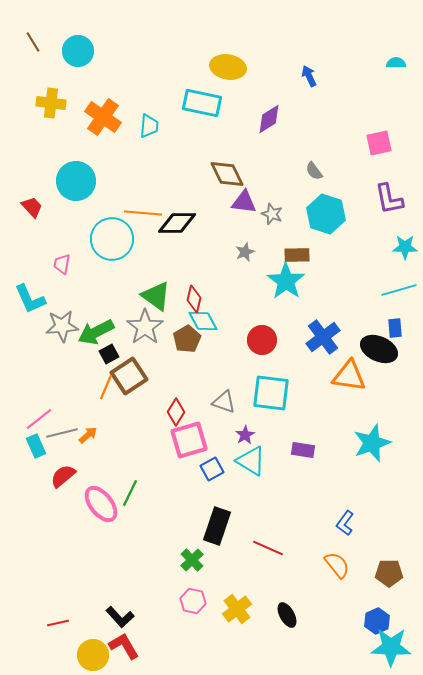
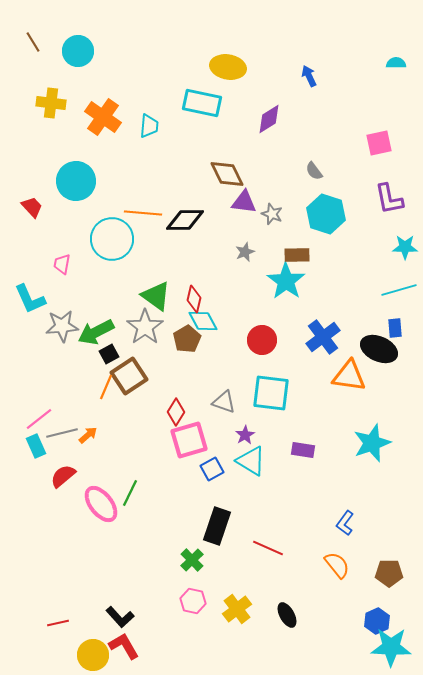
black diamond at (177, 223): moved 8 px right, 3 px up
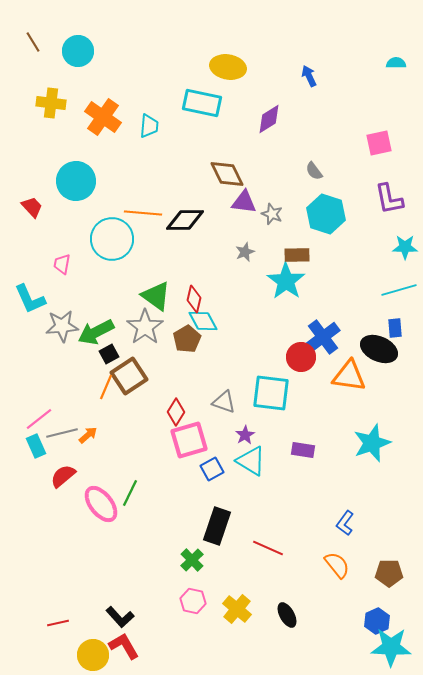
red circle at (262, 340): moved 39 px right, 17 px down
yellow cross at (237, 609): rotated 12 degrees counterclockwise
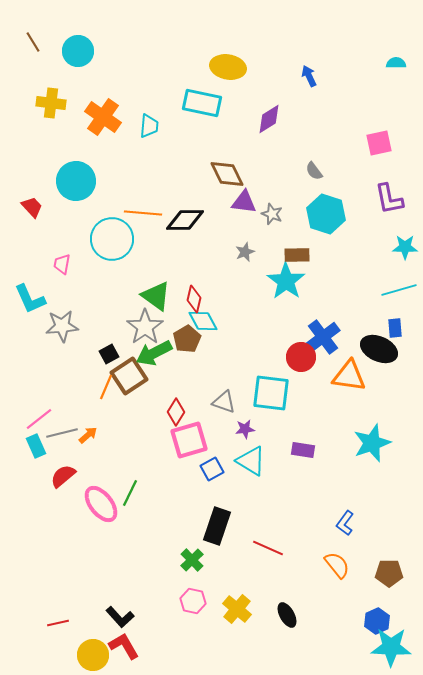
green arrow at (96, 332): moved 58 px right, 21 px down
purple star at (245, 435): moved 6 px up; rotated 24 degrees clockwise
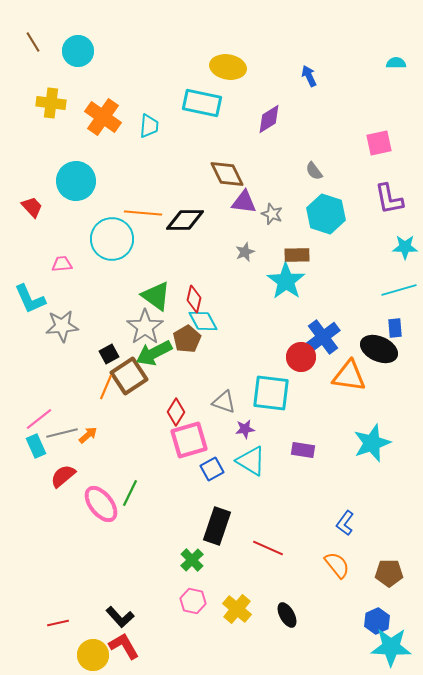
pink trapezoid at (62, 264): rotated 75 degrees clockwise
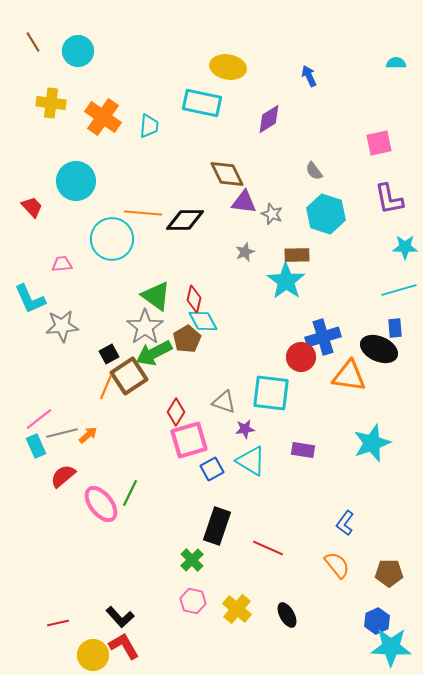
blue cross at (323, 337): rotated 20 degrees clockwise
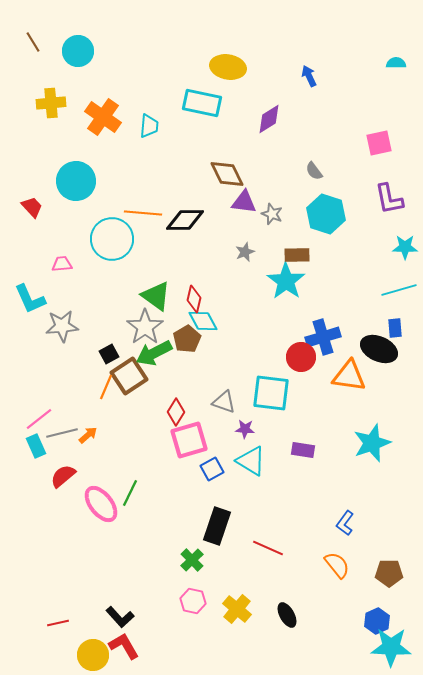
yellow cross at (51, 103): rotated 12 degrees counterclockwise
purple star at (245, 429): rotated 12 degrees clockwise
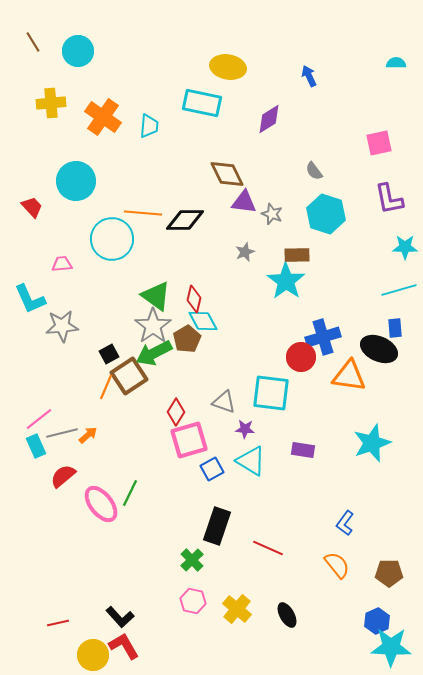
gray star at (145, 327): moved 8 px right, 1 px up
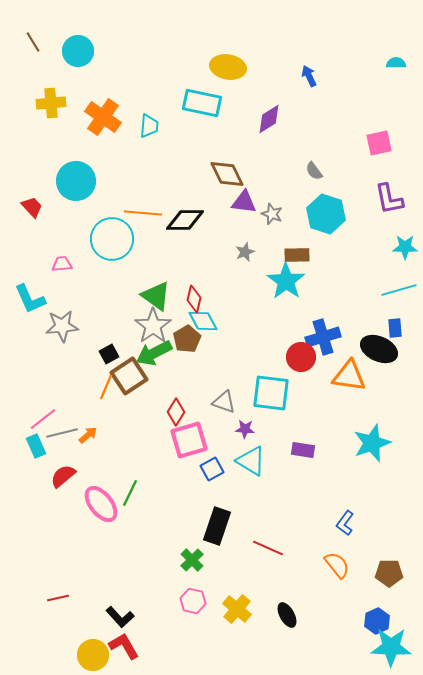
pink line at (39, 419): moved 4 px right
red line at (58, 623): moved 25 px up
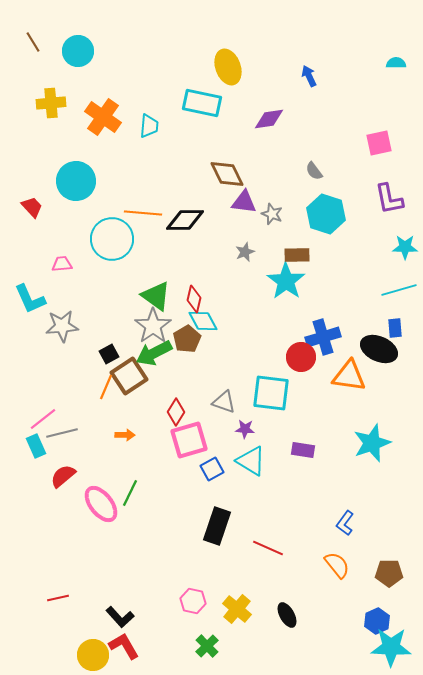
yellow ellipse at (228, 67): rotated 60 degrees clockwise
purple diamond at (269, 119): rotated 24 degrees clockwise
orange arrow at (88, 435): moved 37 px right; rotated 42 degrees clockwise
green cross at (192, 560): moved 15 px right, 86 px down
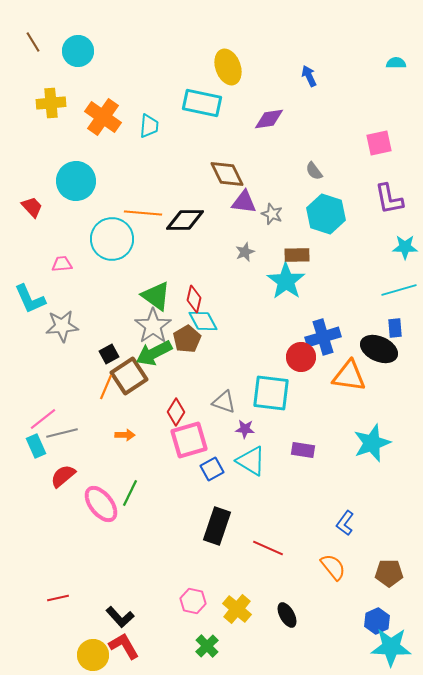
orange semicircle at (337, 565): moved 4 px left, 2 px down
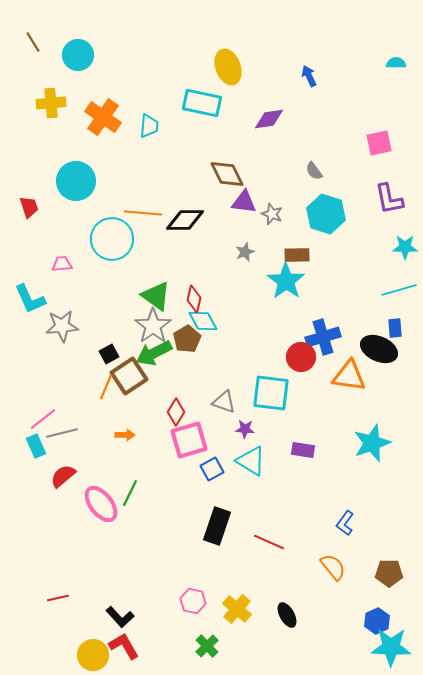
cyan circle at (78, 51): moved 4 px down
red trapezoid at (32, 207): moved 3 px left; rotated 25 degrees clockwise
red line at (268, 548): moved 1 px right, 6 px up
